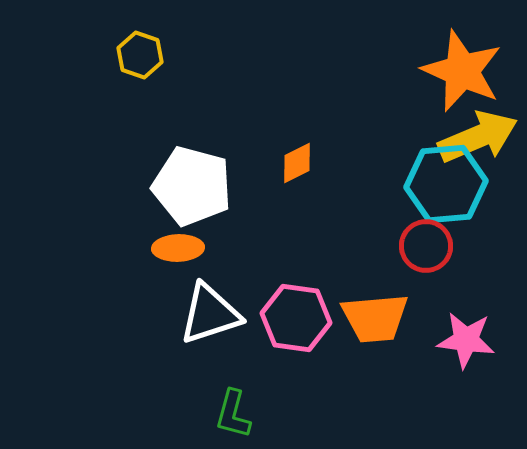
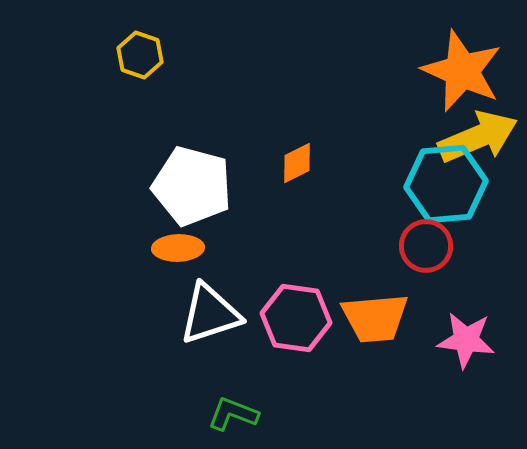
green L-shape: rotated 96 degrees clockwise
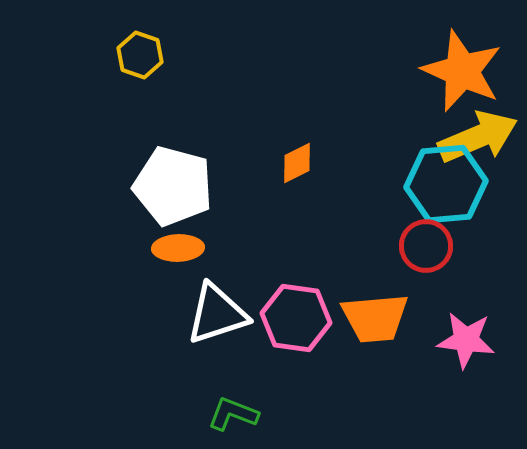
white pentagon: moved 19 px left
white triangle: moved 7 px right
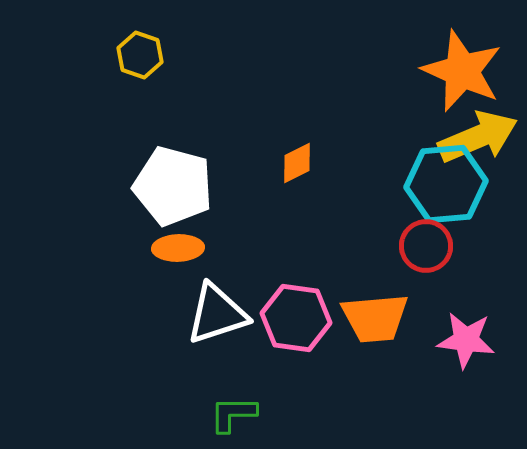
green L-shape: rotated 21 degrees counterclockwise
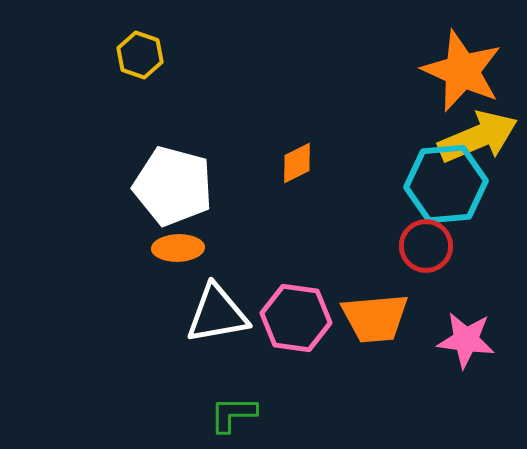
white triangle: rotated 8 degrees clockwise
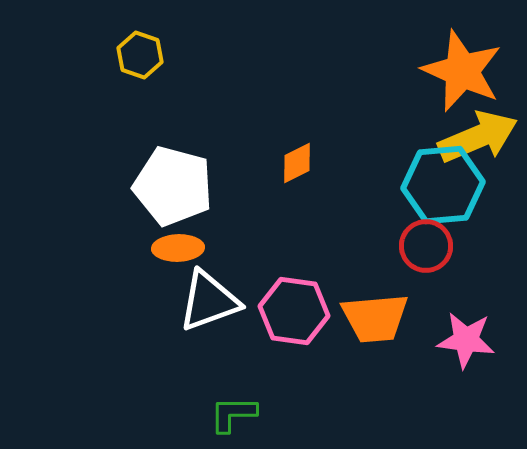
cyan hexagon: moved 3 px left, 1 px down
white triangle: moved 8 px left, 13 px up; rotated 10 degrees counterclockwise
pink hexagon: moved 2 px left, 7 px up
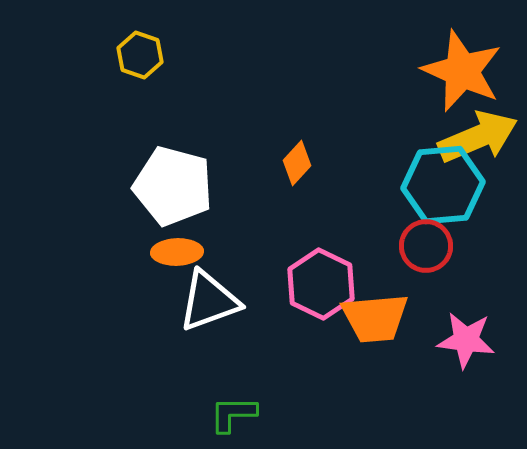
orange diamond: rotated 21 degrees counterclockwise
orange ellipse: moved 1 px left, 4 px down
pink hexagon: moved 27 px right, 27 px up; rotated 18 degrees clockwise
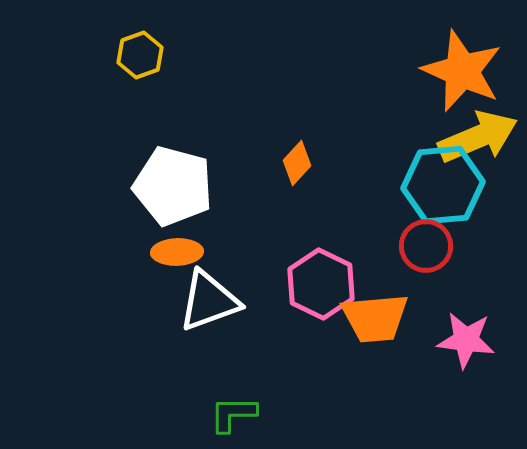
yellow hexagon: rotated 21 degrees clockwise
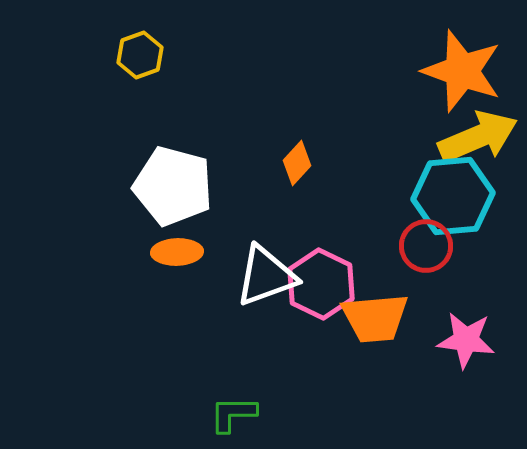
orange star: rotated 4 degrees counterclockwise
cyan hexagon: moved 10 px right, 11 px down
white triangle: moved 57 px right, 25 px up
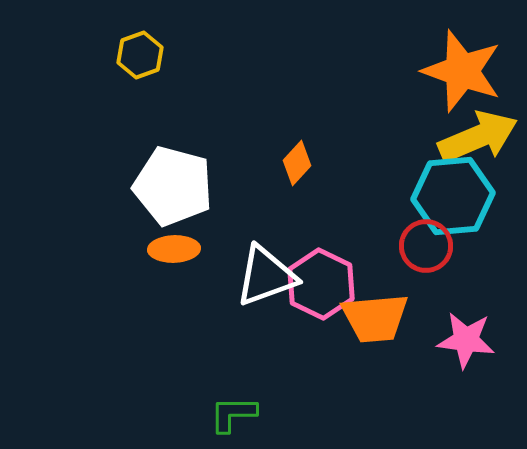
orange ellipse: moved 3 px left, 3 px up
